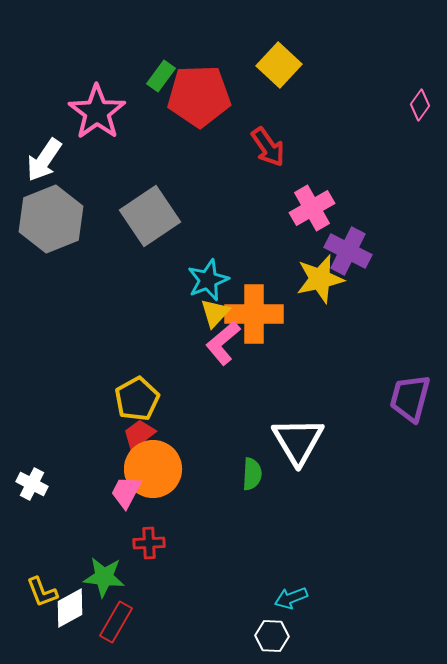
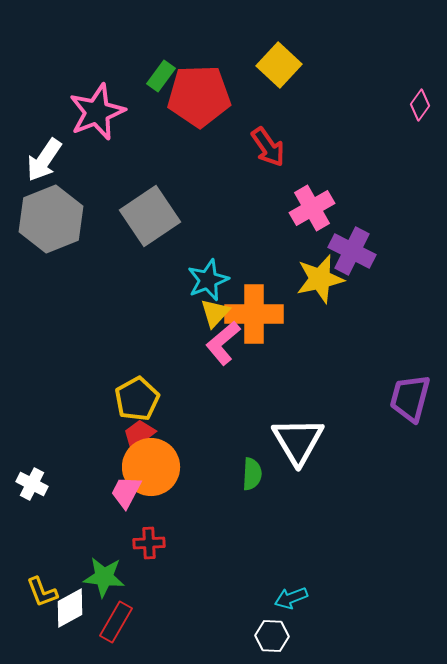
pink star: rotated 14 degrees clockwise
purple cross: moved 4 px right
orange circle: moved 2 px left, 2 px up
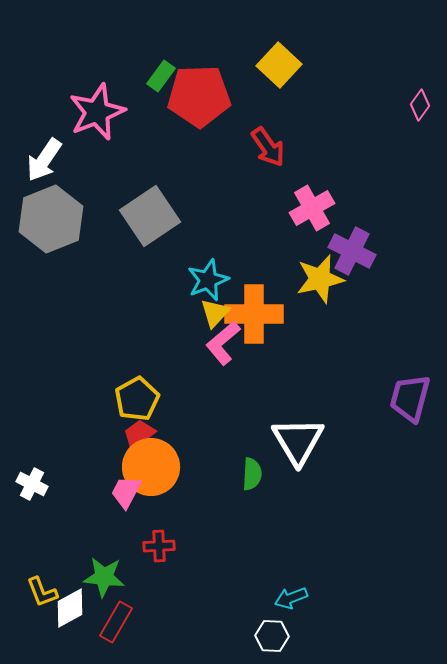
red cross: moved 10 px right, 3 px down
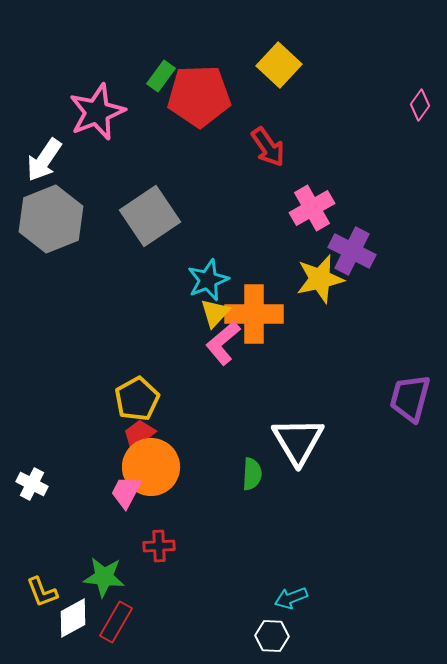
white diamond: moved 3 px right, 10 px down
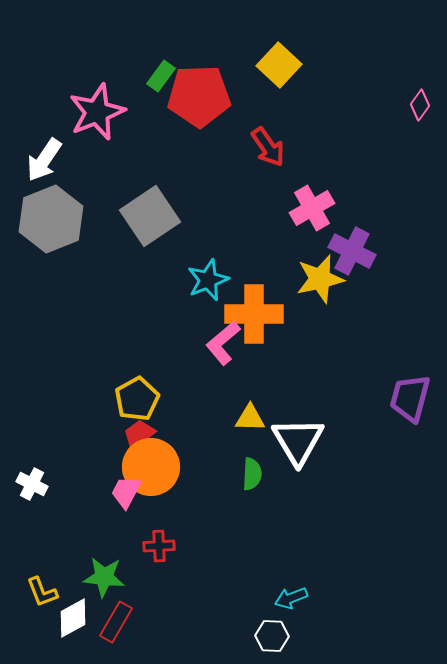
yellow triangle: moved 35 px right, 105 px down; rotated 48 degrees clockwise
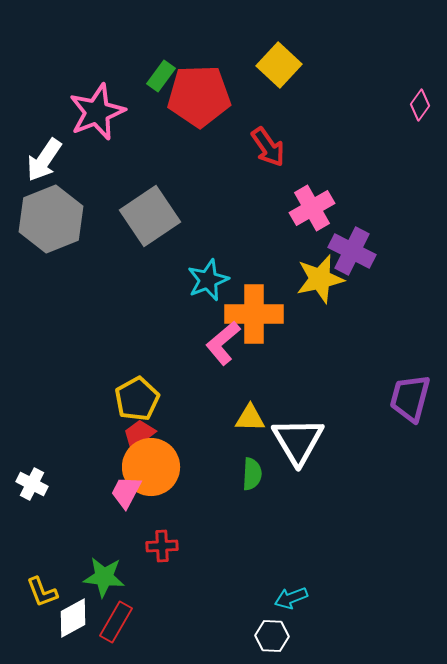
red cross: moved 3 px right
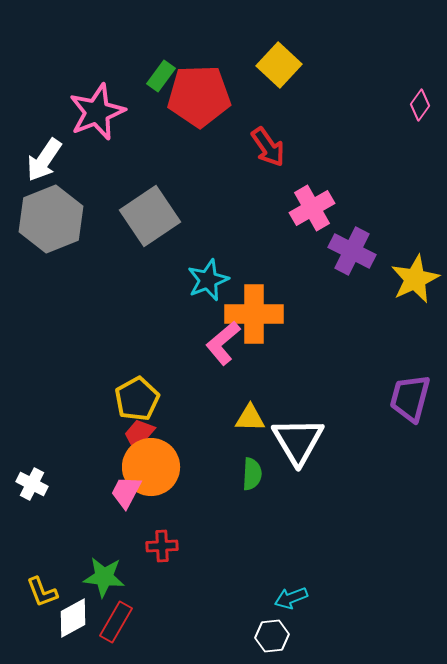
yellow star: moved 95 px right; rotated 12 degrees counterclockwise
red trapezoid: rotated 12 degrees counterclockwise
white hexagon: rotated 8 degrees counterclockwise
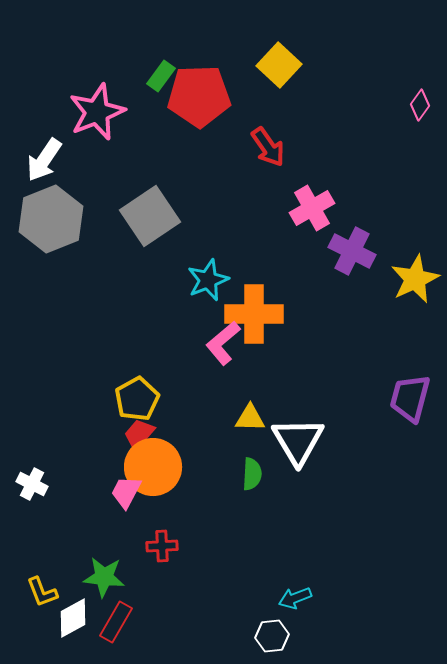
orange circle: moved 2 px right
cyan arrow: moved 4 px right
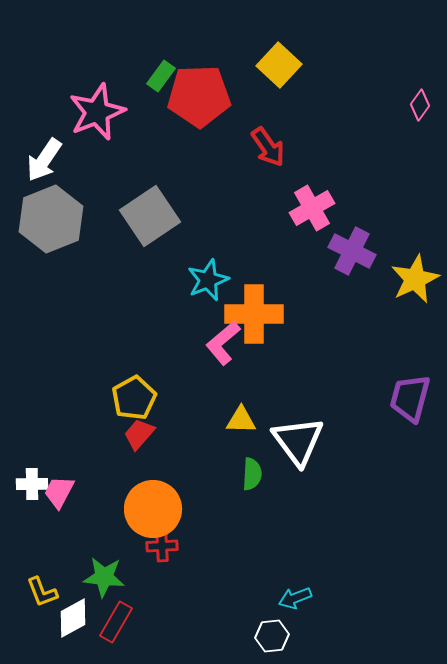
yellow pentagon: moved 3 px left, 1 px up
yellow triangle: moved 9 px left, 2 px down
white triangle: rotated 6 degrees counterclockwise
orange circle: moved 42 px down
white cross: rotated 28 degrees counterclockwise
pink trapezoid: moved 67 px left
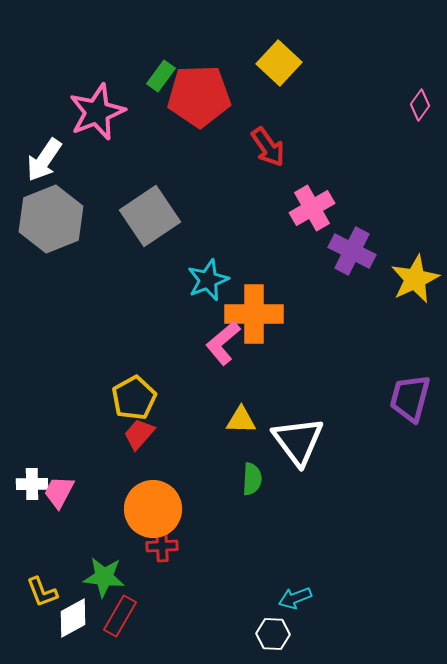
yellow square: moved 2 px up
green semicircle: moved 5 px down
red rectangle: moved 4 px right, 6 px up
white hexagon: moved 1 px right, 2 px up; rotated 8 degrees clockwise
